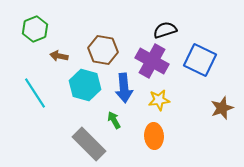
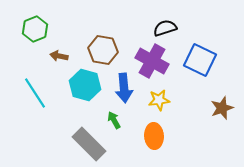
black semicircle: moved 2 px up
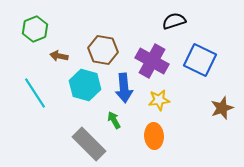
black semicircle: moved 9 px right, 7 px up
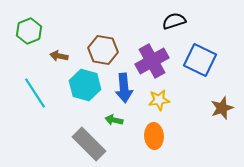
green hexagon: moved 6 px left, 2 px down
purple cross: rotated 32 degrees clockwise
green arrow: rotated 48 degrees counterclockwise
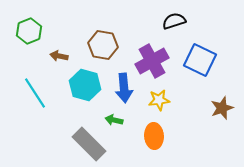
brown hexagon: moved 5 px up
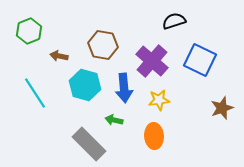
purple cross: rotated 20 degrees counterclockwise
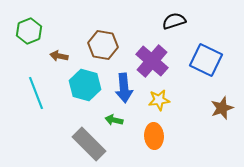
blue square: moved 6 px right
cyan line: moved 1 px right; rotated 12 degrees clockwise
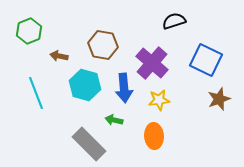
purple cross: moved 2 px down
brown star: moved 3 px left, 9 px up
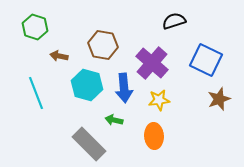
green hexagon: moved 6 px right, 4 px up; rotated 20 degrees counterclockwise
cyan hexagon: moved 2 px right
